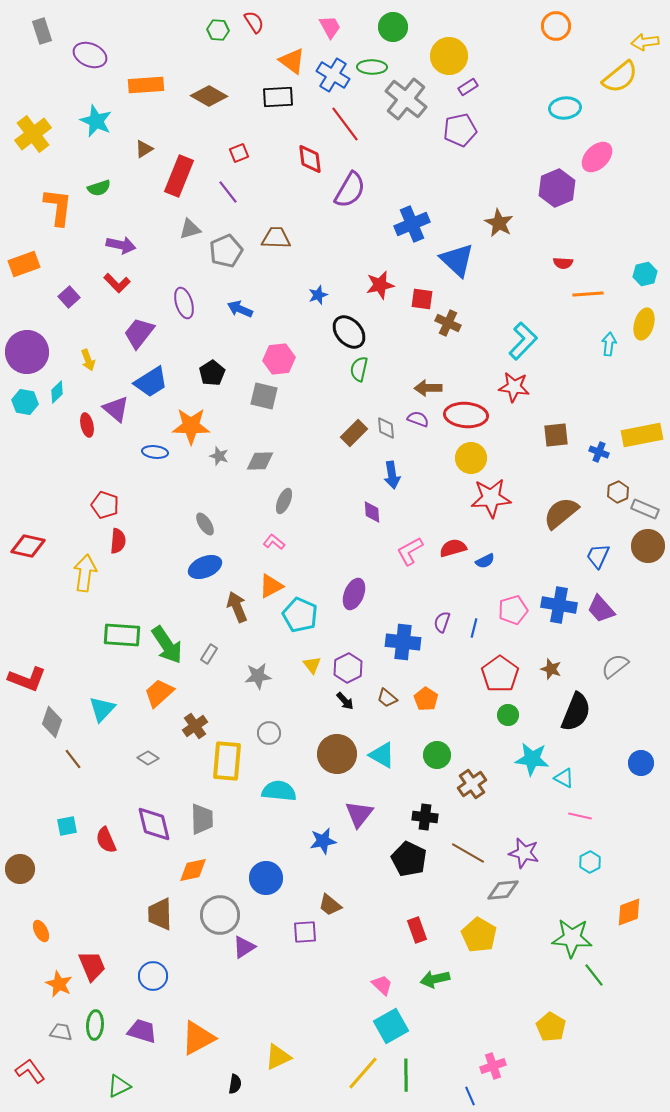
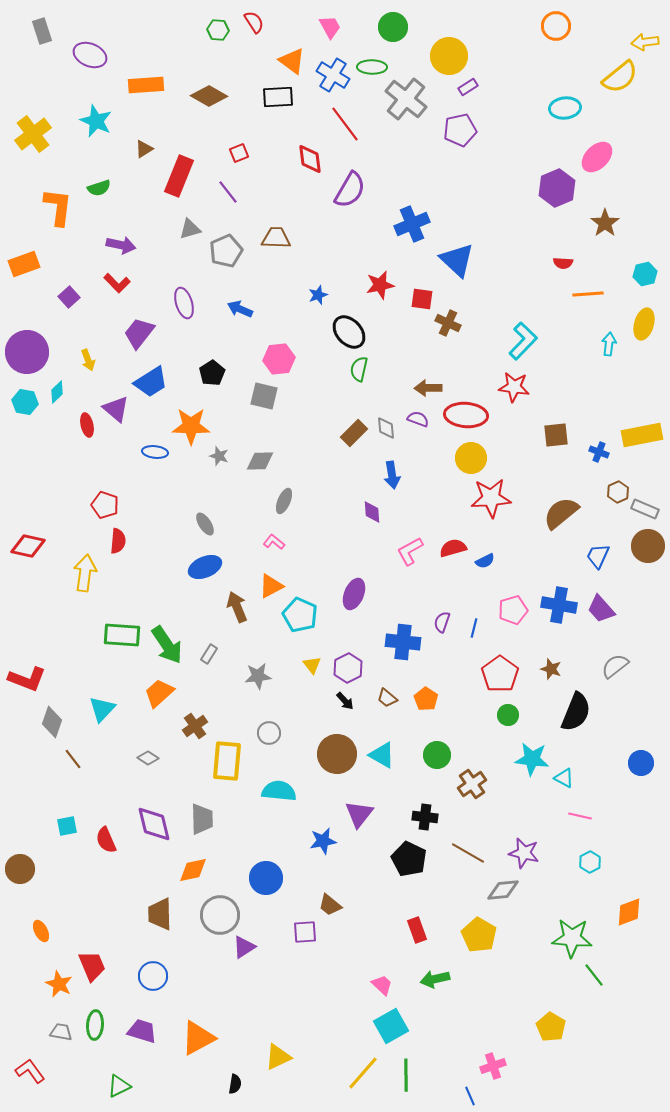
brown star at (499, 223): moved 106 px right; rotated 8 degrees clockwise
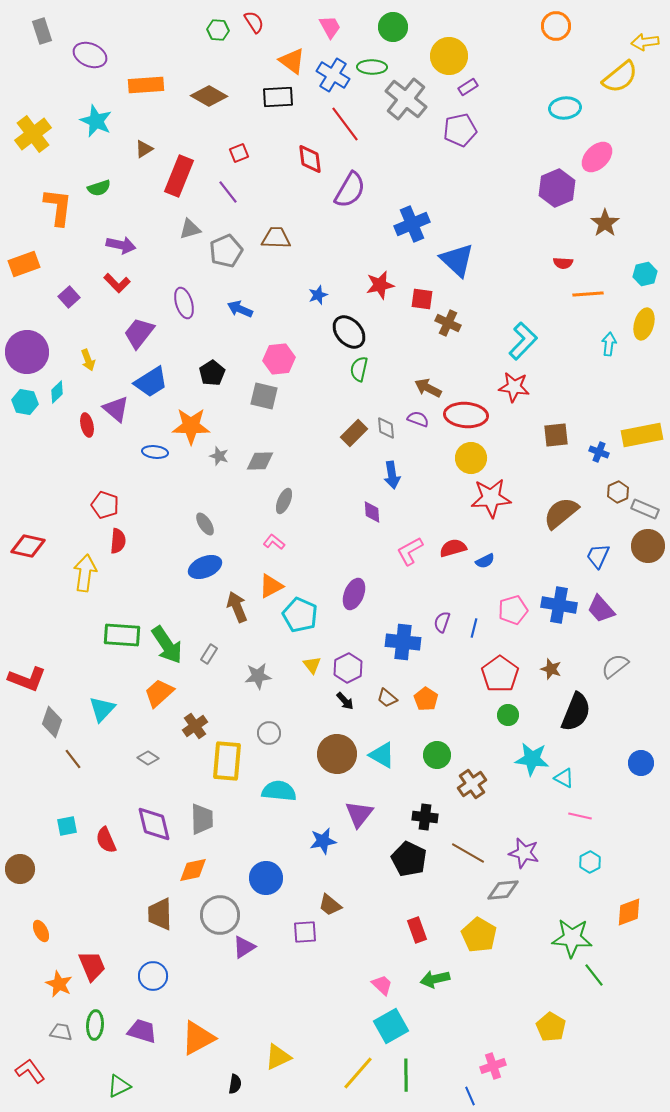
brown arrow at (428, 388): rotated 28 degrees clockwise
yellow line at (363, 1073): moved 5 px left
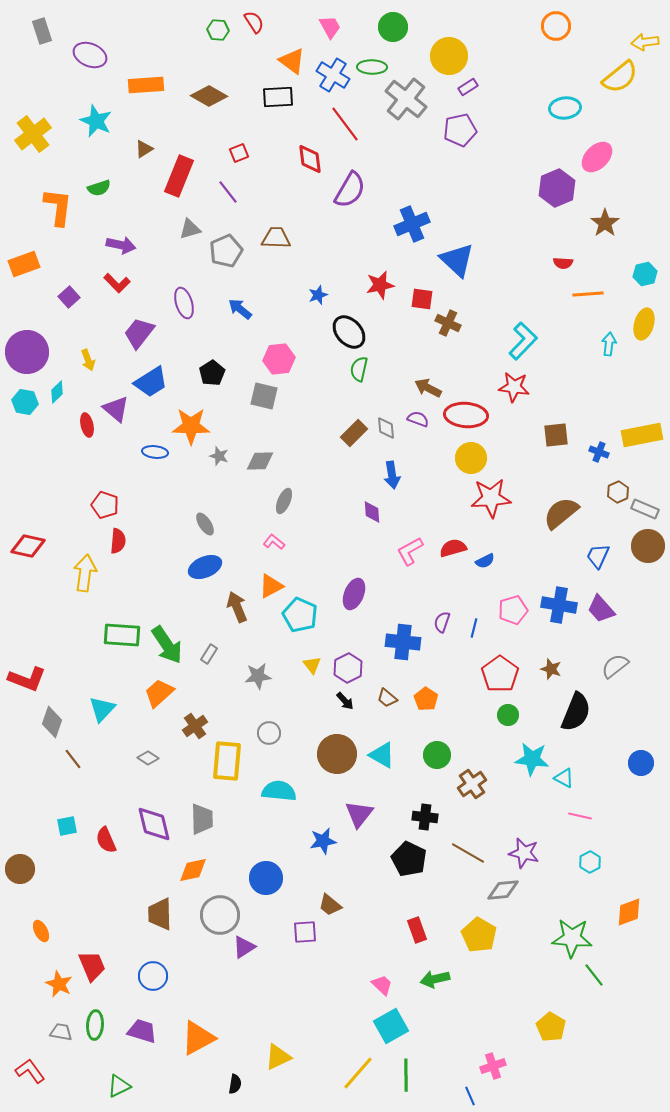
blue arrow at (240, 309): rotated 15 degrees clockwise
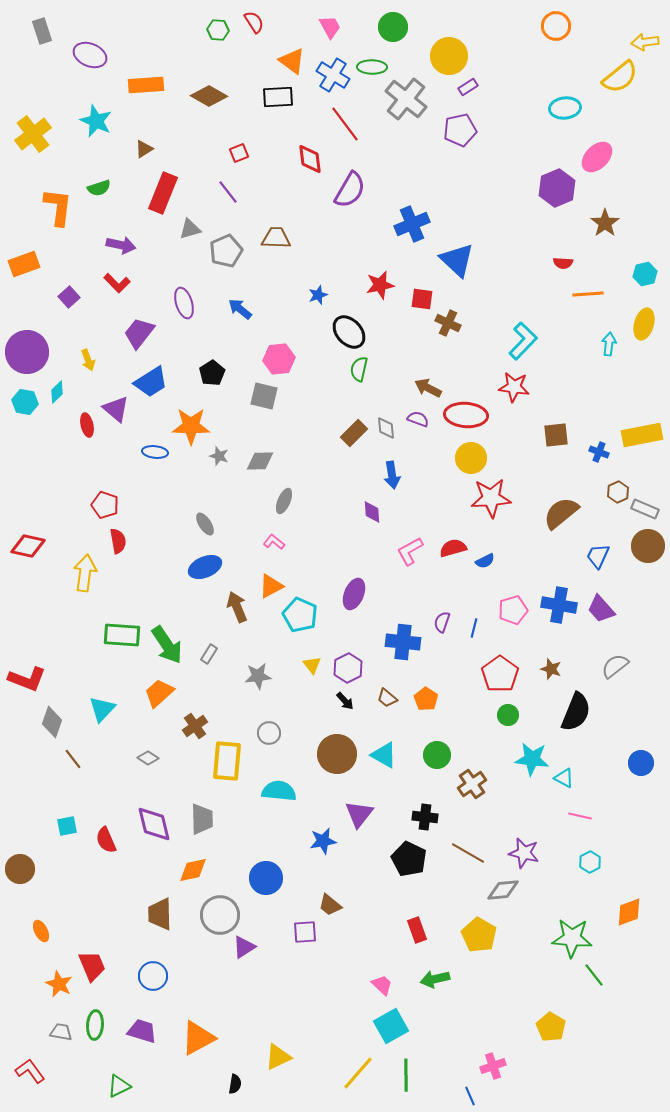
red rectangle at (179, 176): moved 16 px left, 17 px down
red semicircle at (118, 541): rotated 15 degrees counterclockwise
cyan triangle at (382, 755): moved 2 px right
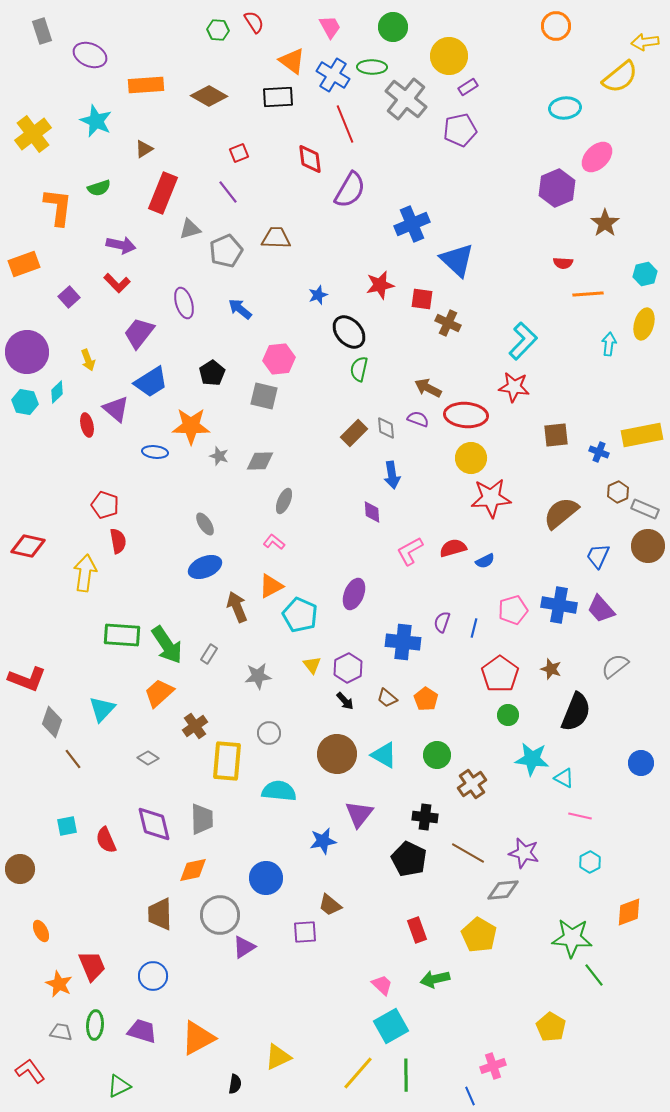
red line at (345, 124): rotated 15 degrees clockwise
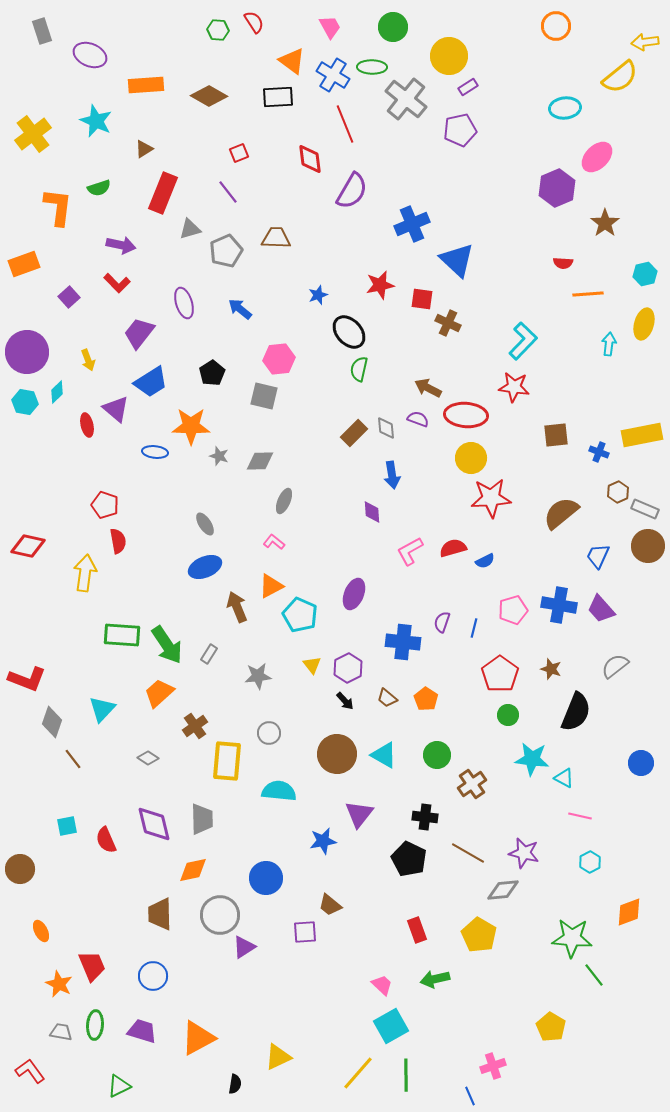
purple semicircle at (350, 190): moved 2 px right, 1 px down
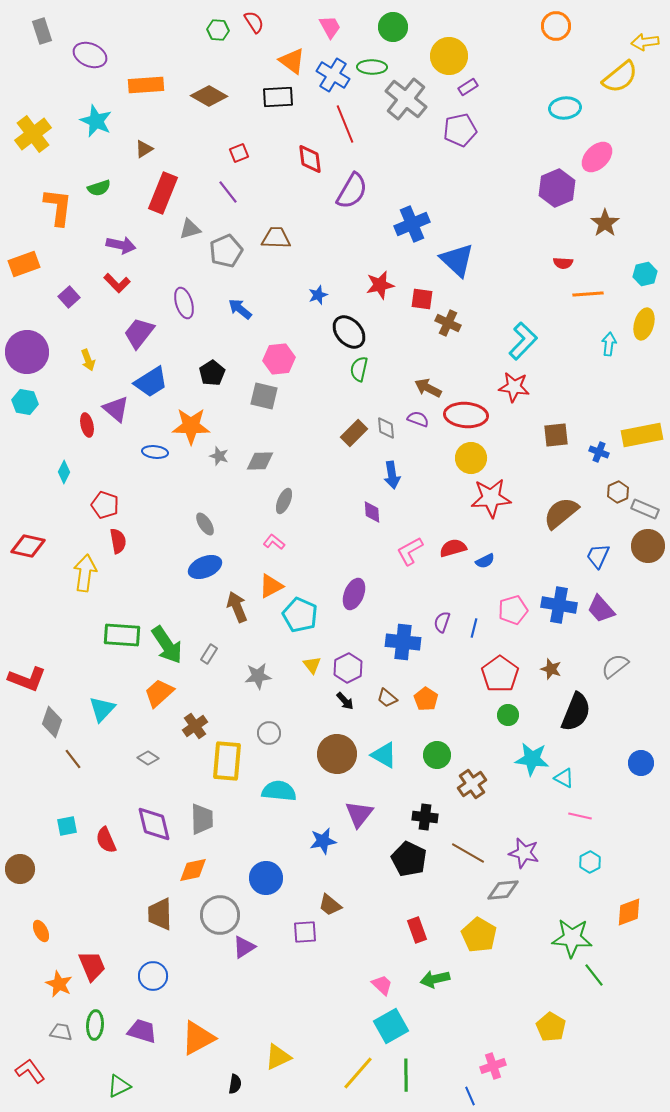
cyan diamond at (57, 392): moved 7 px right, 80 px down; rotated 20 degrees counterclockwise
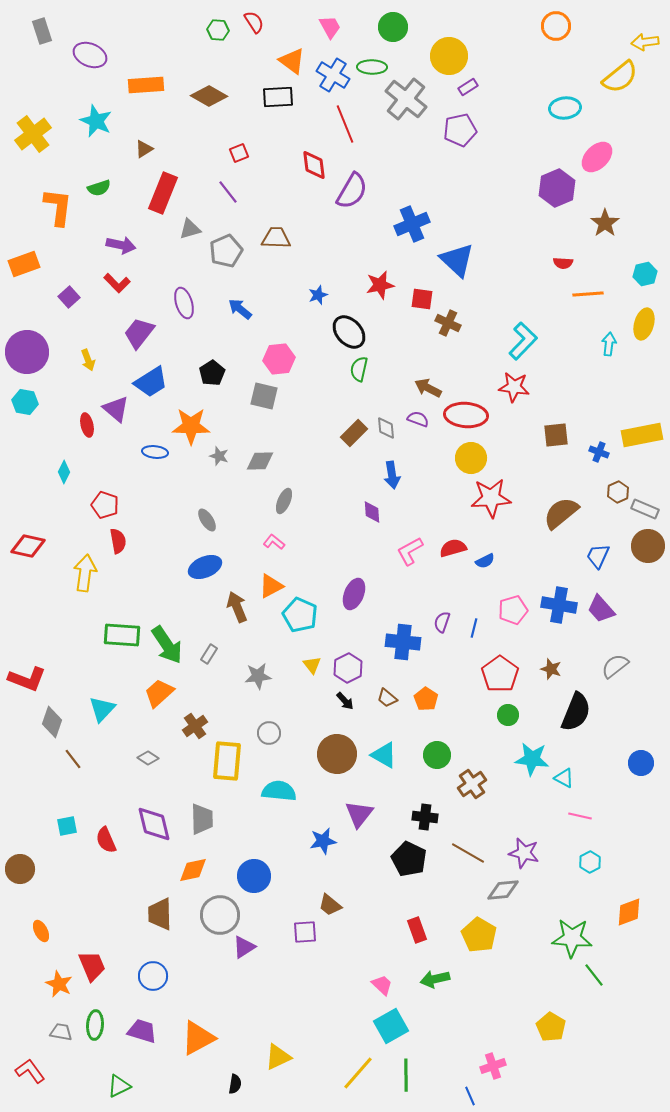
red diamond at (310, 159): moved 4 px right, 6 px down
gray ellipse at (205, 524): moved 2 px right, 4 px up
blue circle at (266, 878): moved 12 px left, 2 px up
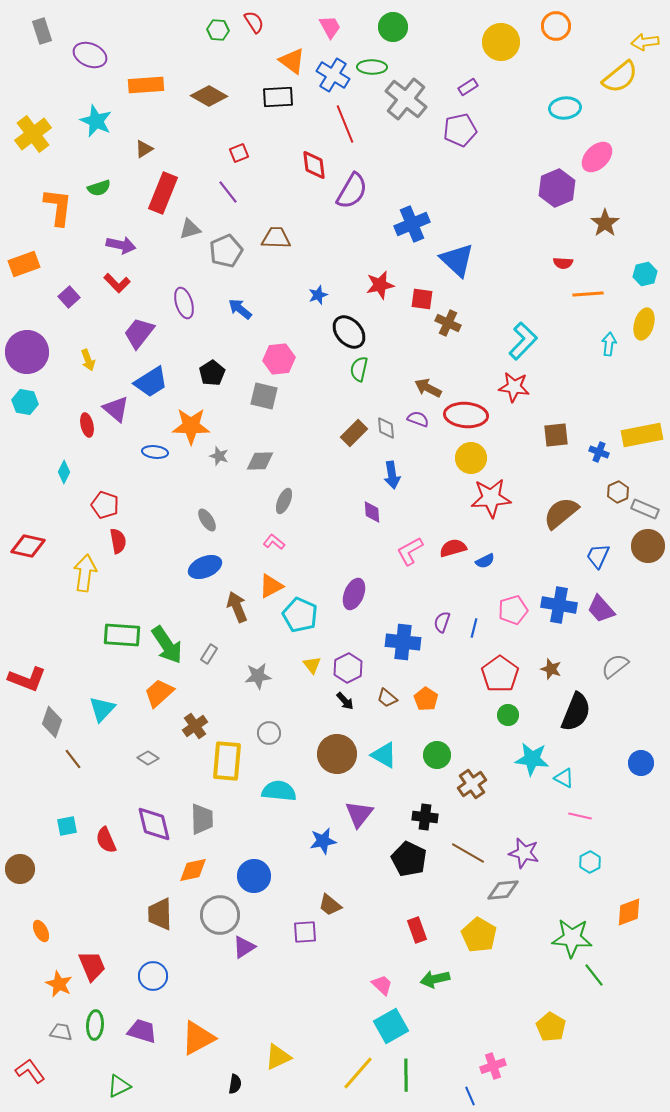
yellow circle at (449, 56): moved 52 px right, 14 px up
